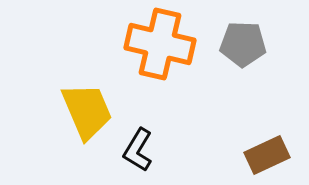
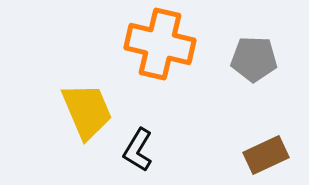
gray pentagon: moved 11 px right, 15 px down
brown rectangle: moved 1 px left
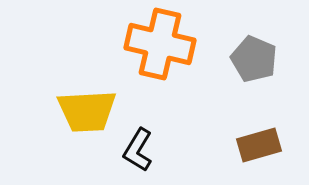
gray pentagon: rotated 21 degrees clockwise
yellow trapezoid: rotated 110 degrees clockwise
brown rectangle: moved 7 px left, 10 px up; rotated 9 degrees clockwise
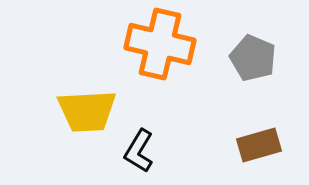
gray pentagon: moved 1 px left, 1 px up
black L-shape: moved 1 px right, 1 px down
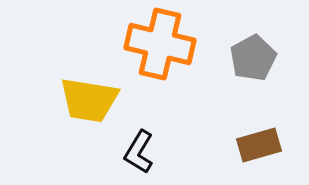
gray pentagon: rotated 21 degrees clockwise
yellow trapezoid: moved 2 px right, 11 px up; rotated 12 degrees clockwise
black L-shape: moved 1 px down
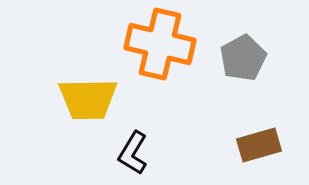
gray pentagon: moved 10 px left
yellow trapezoid: moved 1 px left, 1 px up; rotated 10 degrees counterclockwise
black L-shape: moved 6 px left, 1 px down
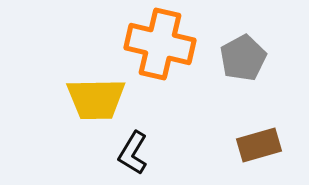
yellow trapezoid: moved 8 px right
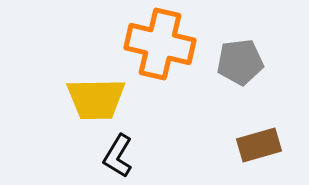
gray pentagon: moved 3 px left, 4 px down; rotated 21 degrees clockwise
black L-shape: moved 15 px left, 3 px down
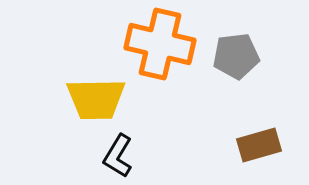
gray pentagon: moved 4 px left, 6 px up
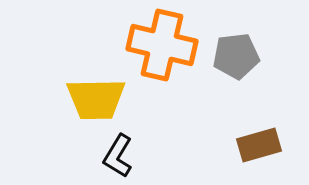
orange cross: moved 2 px right, 1 px down
